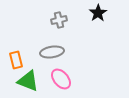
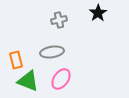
pink ellipse: rotated 75 degrees clockwise
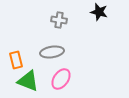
black star: moved 1 px right, 1 px up; rotated 24 degrees counterclockwise
gray cross: rotated 21 degrees clockwise
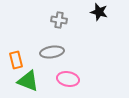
pink ellipse: moved 7 px right; rotated 65 degrees clockwise
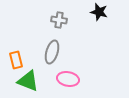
gray ellipse: rotated 65 degrees counterclockwise
